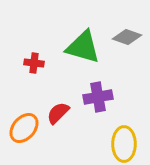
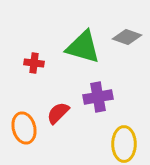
orange ellipse: rotated 56 degrees counterclockwise
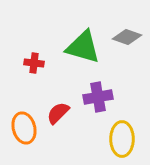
yellow ellipse: moved 2 px left, 5 px up
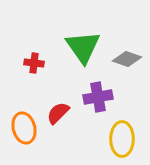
gray diamond: moved 22 px down
green triangle: rotated 39 degrees clockwise
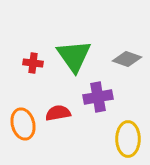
green triangle: moved 9 px left, 9 px down
red cross: moved 1 px left
red semicircle: rotated 35 degrees clockwise
orange ellipse: moved 1 px left, 4 px up
yellow ellipse: moved 6 px right
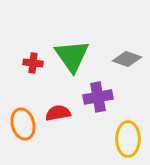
green triangle: moved 2 px left
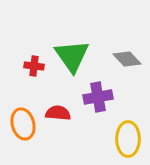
gray diamond: rotated 28 degrees clockwise
red cross: moved 1 px right, 3 px down
red semicircle: rotated 15 degrees clockwise
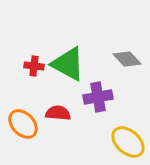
green triangle: moved 4 px left, 8 px down; rotated 27 degrees counterclockwise
orange ellipse: rotated 28 degrees counterclockwise
yellow ellipse: moved 3 px down; rotated 48 degrees counterclockwise
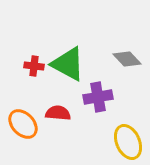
yellow ellipse: rotated 24 degrees clockwise
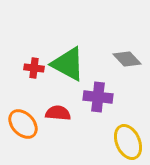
red cross: moved 2 px down
purple cross: rotated 16 degrees clockwise
